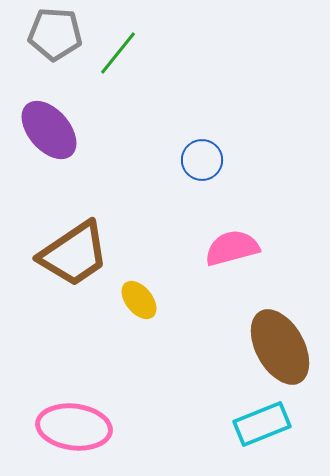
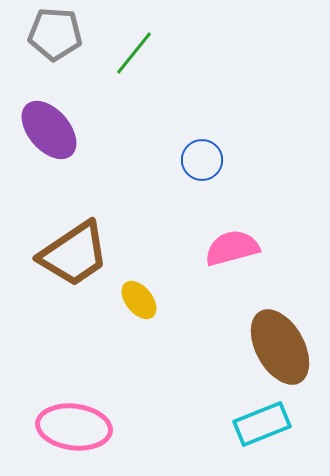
green line: moved 16 px right
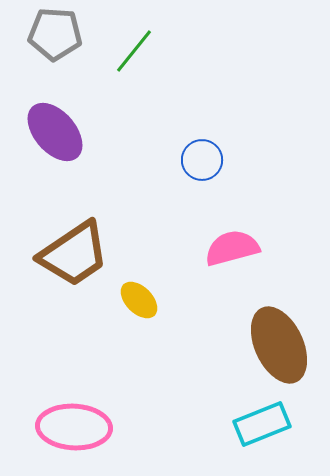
green line: moved 2 px up
purple ellipse: moved 6 px right, 2 px down
yellow ellipse: rotated 6 degrees counterclockwise
brown ellipse: moved 1 px left, 2 px up; rotated 4 degrees clockwise
pink ellipse: rotated 4 degrees counterclockwise
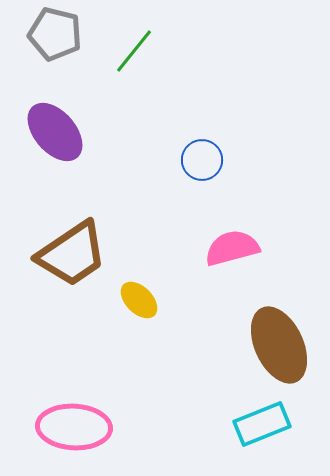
gray pentagon: rotated 10 degrees clockwise
brown trapezoid: moved 2 px left
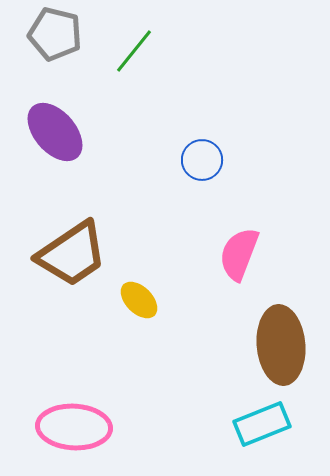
pink semicircle: moved 7 px right, 6 px down; rotated 54 degrees counterclockwise
brown ellipse: moved 2 px right; rotated 20 degrees clockwise
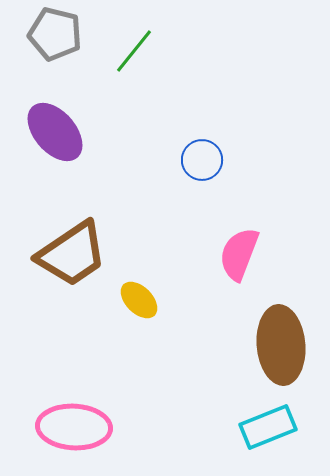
cyan rectangle: moved 6 px right, 3 px down
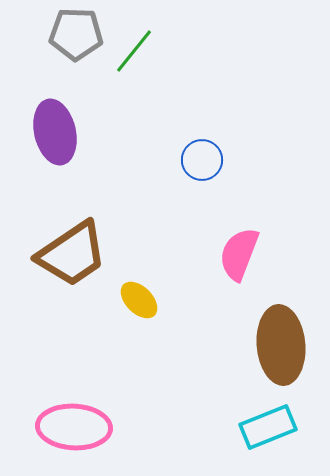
gray pentagon: moved 21 px right; rotated 12 degrees counterclockwise
purple ellipse: rotated 28 degrees clockwise
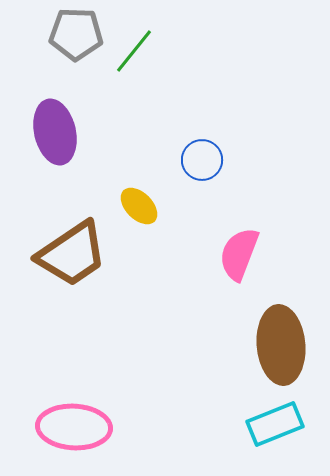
yellow ellipse: moved 94 px up
cyan rectangle: moved 7 px right, 3 px up
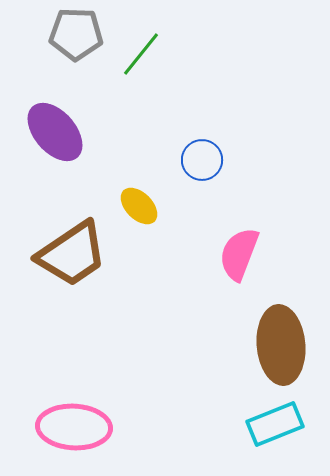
green line: moved 7 px right, 3 px down
purple ellipse: rotated 28 degrees counterclockwise
